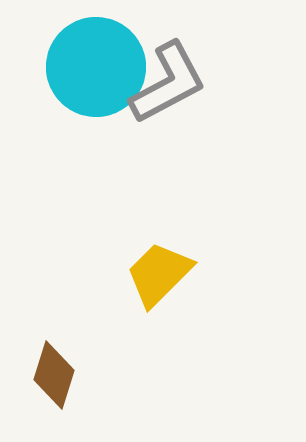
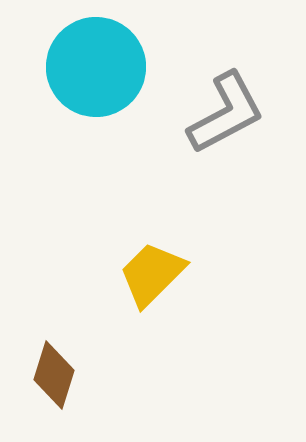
gray L-shape: moved 58 px right, 30 px down
yellow trapezoid: moved 7 px left
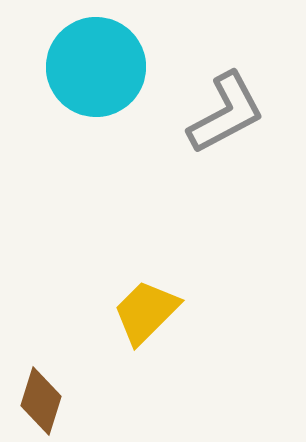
yellow trapezoid: moved 6 px left, 38 px down
brown diamond: moved 13 px left, 26 px down
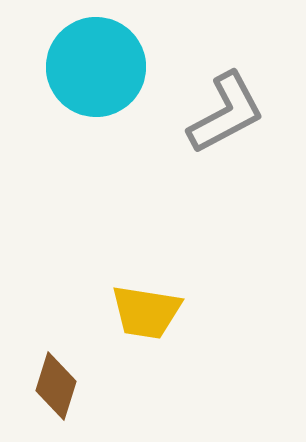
yellow trapezoid: rotated 126 degrees counterclockwise
brown diamond: moved 15 px right, 15 px up
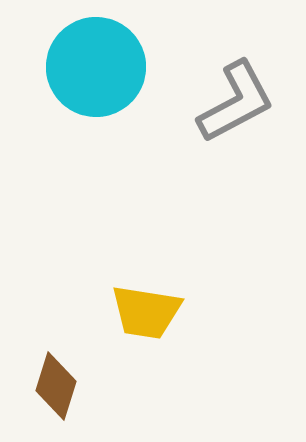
gray L-shape: moved 10 px right, 11 px up
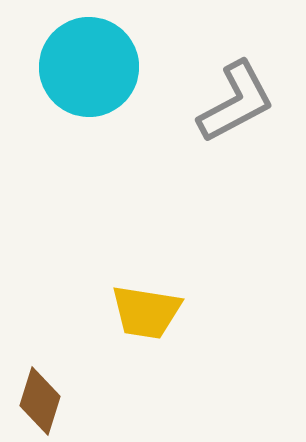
cyan circle: moved 7 px left
brown diamond: moved 16 px left, 15 px down
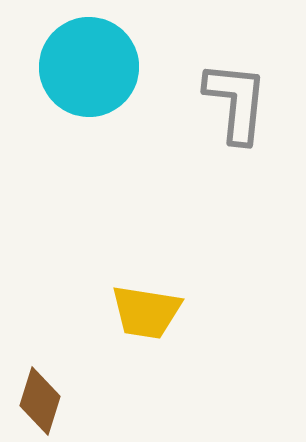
gray L-shape: rotated 56 degrees counterclockwise
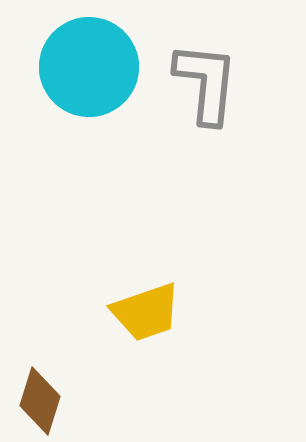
gray L-shape: moved 30 px left, 19 px up
yellow trapezoid: rotated 28 degrees counterclockwise
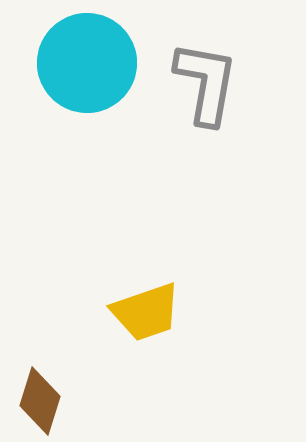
cyan circle: moved 2 px left, 4 px up
gray L-shape: rotated 4 degrees clockwise
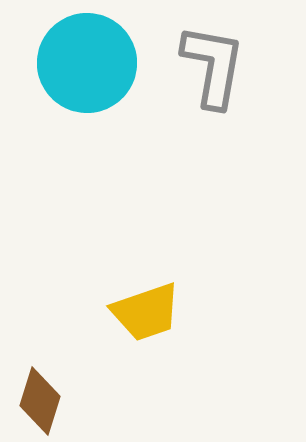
gray L-shape: moved 7 px right, 17 px up
